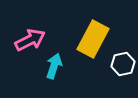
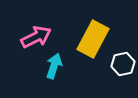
pink arrow: moved 6 px right, 3 px up
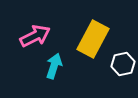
pink arrow: moved 1 px left, 1 px up
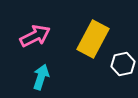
cyan arrow: moved 13 px left, 11 px down
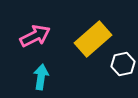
yellow rectangle: rotated 21 degrees clockwise
cyan arrow: rotated 10 degrees counterclockwise
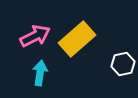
yellow rectangle: moved 16 px left
cyan arrow: moved 1 px left, 4 px up
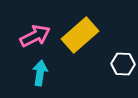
yellow rectangle: moved 3 px right, 4 px up
white hexagon: rotated 15 degrees clockwise
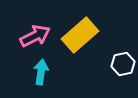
white hexagon: rotated 15 degrees counterclockwise
cyan arrow: moved 1 px right, 1 px up
